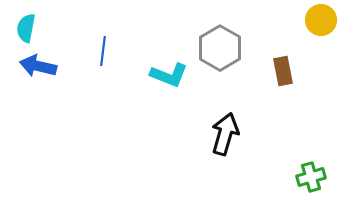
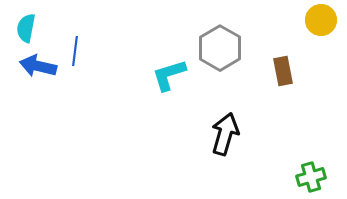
blue line: moved 28 px left
cyan L-shape: rotated 141 degrees clockwise
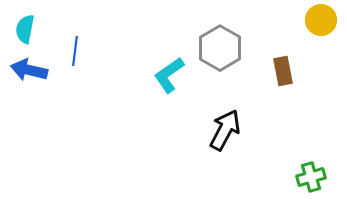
cyan semicircle: moved 1 px left, 1 px down
blue arrow: moved 9 px left, 4 px down
cyan L-shape: rotated 18 degrees counterclockwise
black arrow: moved 4 px up; rotated 12 degrees clockwise
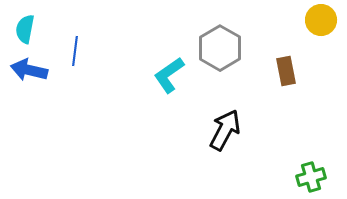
brown rectangle: moved 3 px right
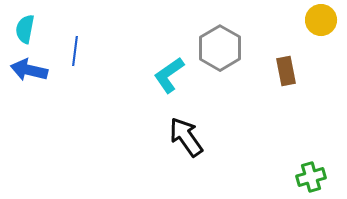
black arrow: moved 39 px left, 7 px down; rotated 63 degrees counterclockwise
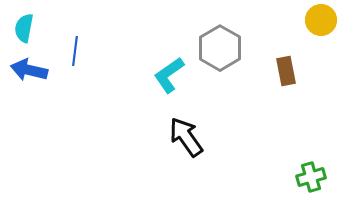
cyan semicircle: moved 1 px left, 1 px up
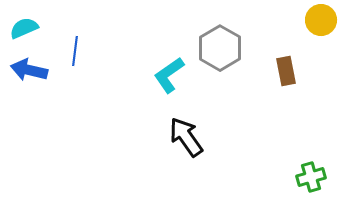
cyan semicircle: rotated 56 degrees clockwise
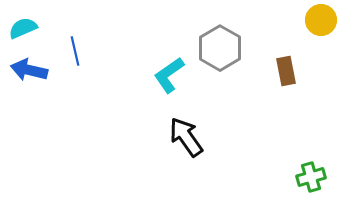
cyan semicircle: moved 1 px left
blue line: rotated 20 degrees counterclockwise
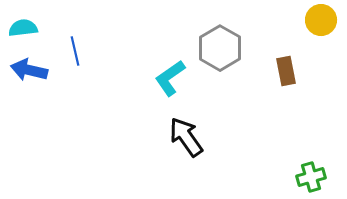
cyan semicircle: rotated 16 degrees clockwise
cyan L-shape: moved 1 px right, 3 px down
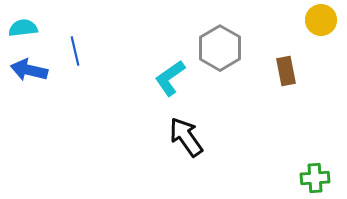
green cross: moved 4 px right, 1 px down; rotated 12 degrees clockwise
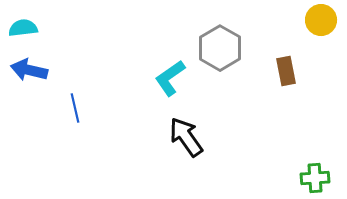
blue line: moved 57 px down
